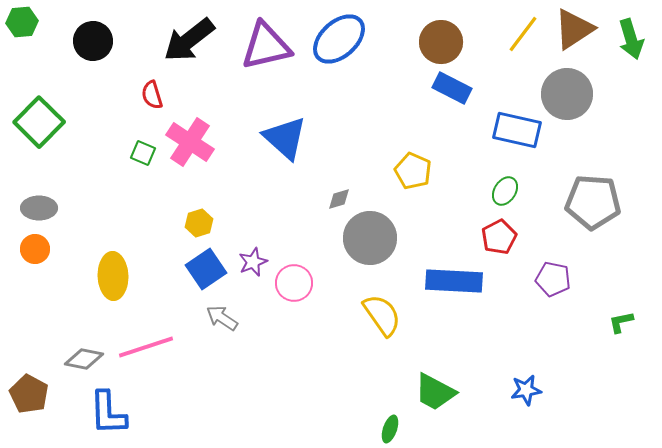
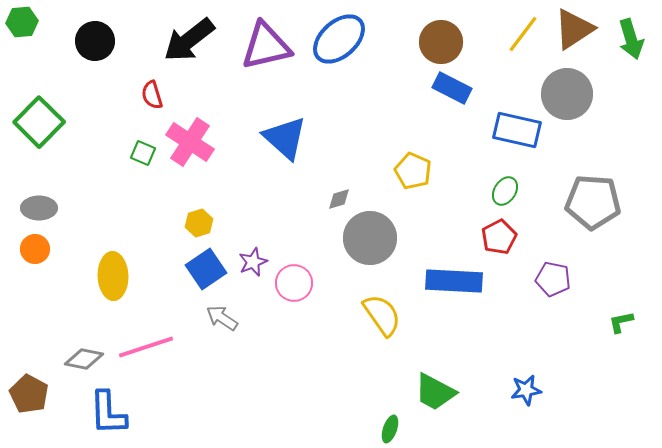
black circle at (93, 41): moved 2 px right
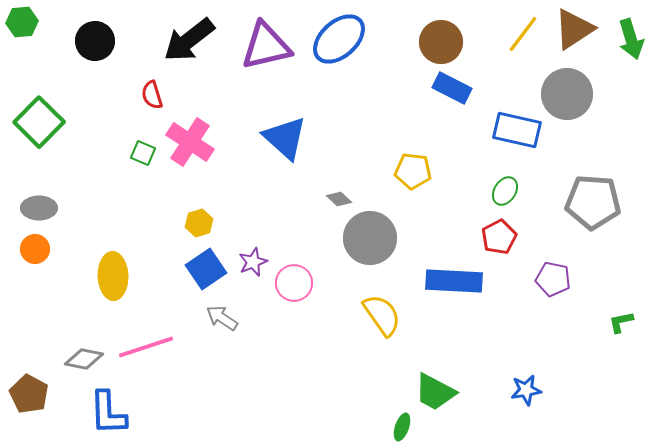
yellow pentagon at (413, 171): rotated 18 degrees counterclockwise
gray diamond at (339, 199): rotated 60 degrees clockwise
green ellipse at (390, 429): moved 12 px right, 2 px up
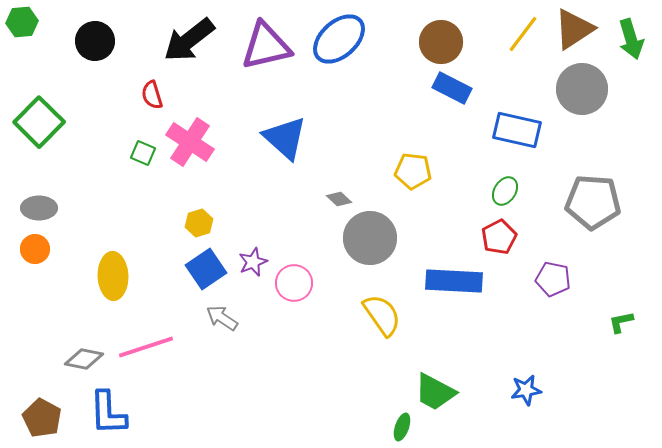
gray circle at (567, 94): moved 15 px right, 5 px up
brown pentagon at (29, 394): moved 13 px right, 24 px down
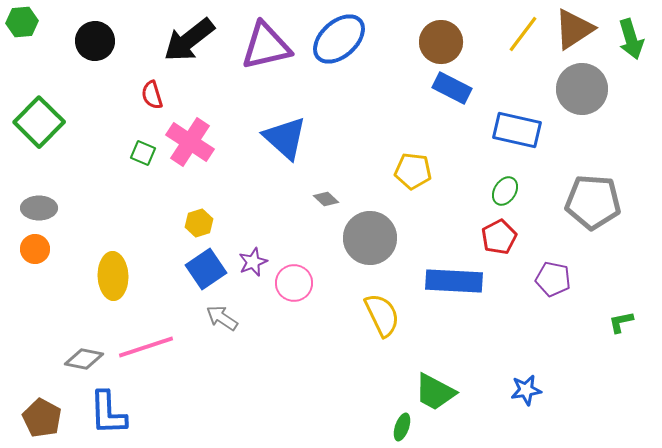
gray diamond at (339, 199): moved 13 px left
yellow semicircle at (382, 315): rotated 9 degrees clockwise
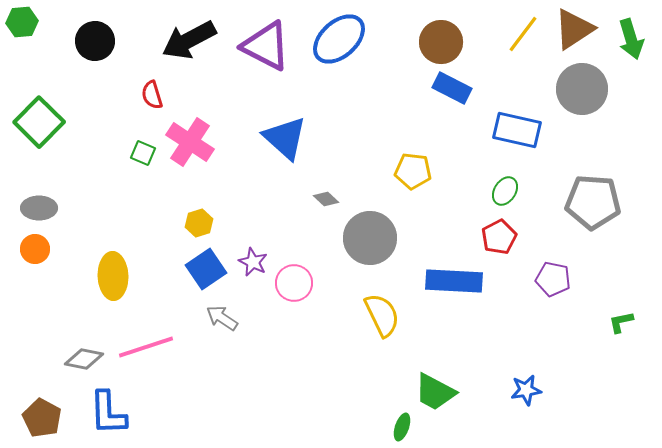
black arrow at (189, 40): rotated 10 degrees clockwise
purple triangle at (266, 46): rotated 40 degrees clockwise
purple star at (253, 262): rotated 24 degrees counterclockwise
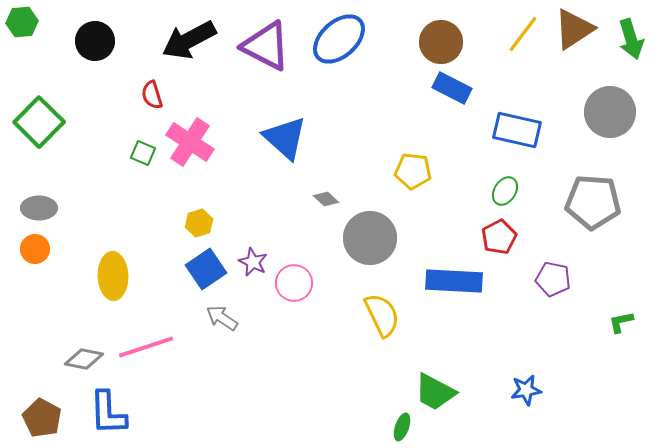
gray circle at (582, 89): moved 28 px right, 23 px down
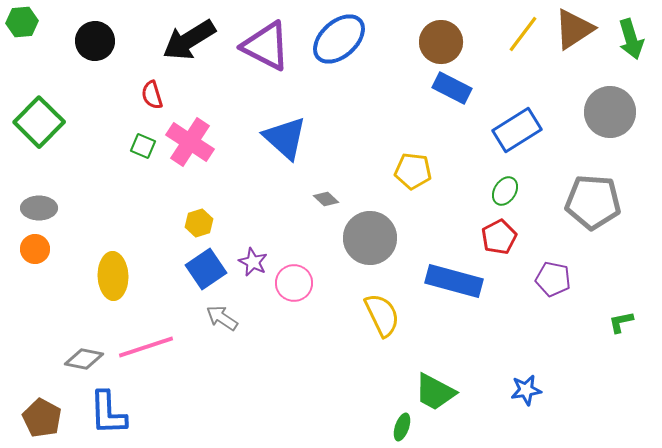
black arrow at (189, 40): rotated 4 degrees counterclockwise
blue rectangle at (517, 130): rotated 45 degrees counterclockwise
green square at (143, 153): moved 7 px up
blue rectangle at (454, 281): rotated 12 degrees clockwise
